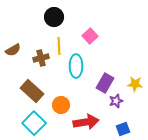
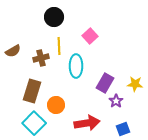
brown semicircle: moved 1 px down
brown rectangle: rotated 65 degrees clockwise
purple star: rotated 16 degrees counterclockwise
orange circle: moved 5 px left
red arrow: moved 1 px right, 1 px down
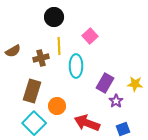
orange circle: moved 1 px right, 1 px down
red arrow: rotated 150 degrees counterclockwise
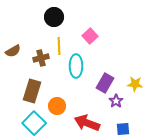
blue square: rotated 16 degrees clockwise
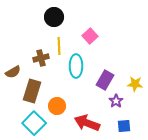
brown semicircle: moved 21 px down
purple rectangle: moved 3 px up
blue square: moved 1 px right, 3 px up
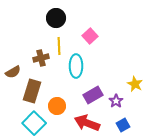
black circle: moved 2 px right, 1 px down
purple rectangle: moved 12 px left, 15 px down; rotated 30 degrees clockwise
yellow star: rotated 21 degrees clockwise
blue square: moved 1 px left, 1 px up; rotated 24 degrees counterclockwise
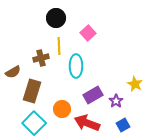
pink square: moved 2 px left, 3 px up
orange circle: moved 5 px right, 3 px down
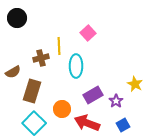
black circle: moved 39 px left
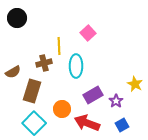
brown cross: moved 3 px right, 5 px down
blue square: moved 1 px left
